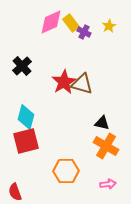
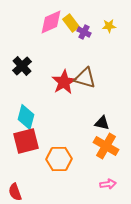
yellow star: rotated 24 degrees clockwise
brown triangle: moved 3 px right, 6 px up
orange hexagon: moved 7 px left, 12 px up
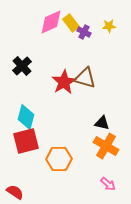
pink arrow: rotated 49 degrees clockwise
red semicircle: rotated 144 degrees clockwise
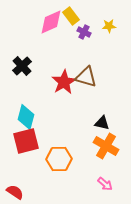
yellow rectangle: moved 7 px up
brown triangle: moved 1 px right, 1 px up
pink arrow: moved 3 px left
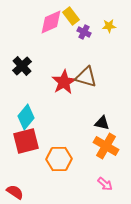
cyan diamond: rotated 25 degrees clockwise
